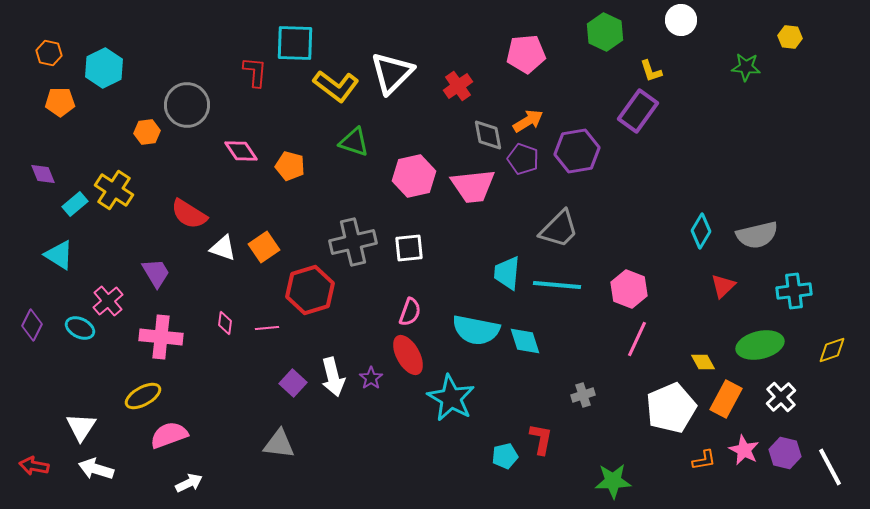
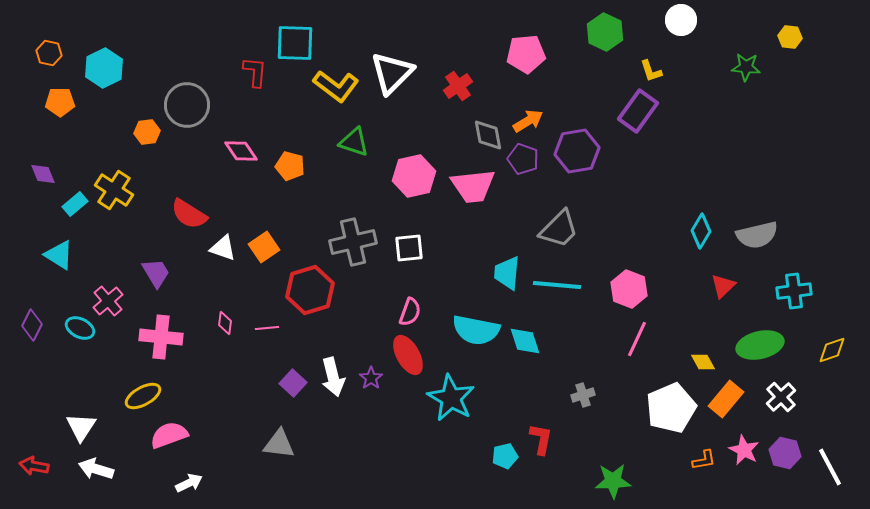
orange rectangle at (726, 399): rotated 12 degrees clockwise
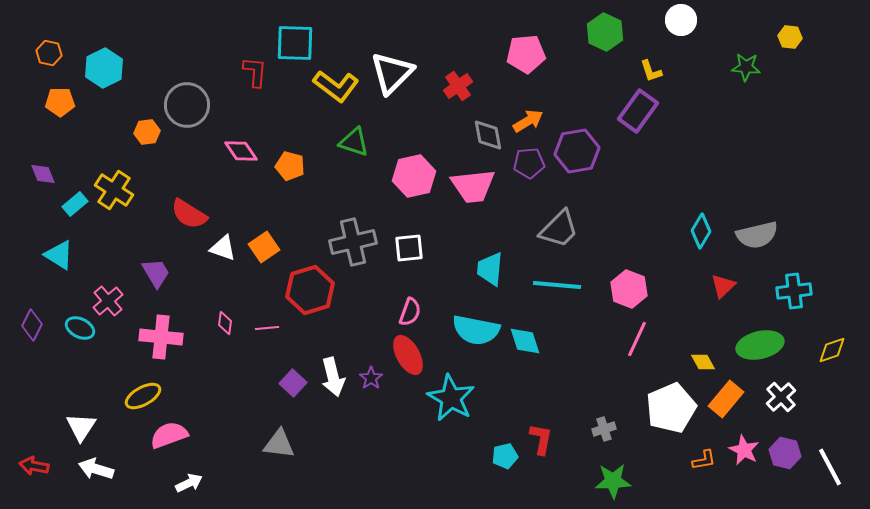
purple pentagon at (523, 159): moved 6 px right, 4 px down; rotated 24 degrees counterclockwise
cyan trapezoid at (507, 273): moved 17 px left, 4 px up
gray cross at (583, 395): moved 21 px right, 34 px down
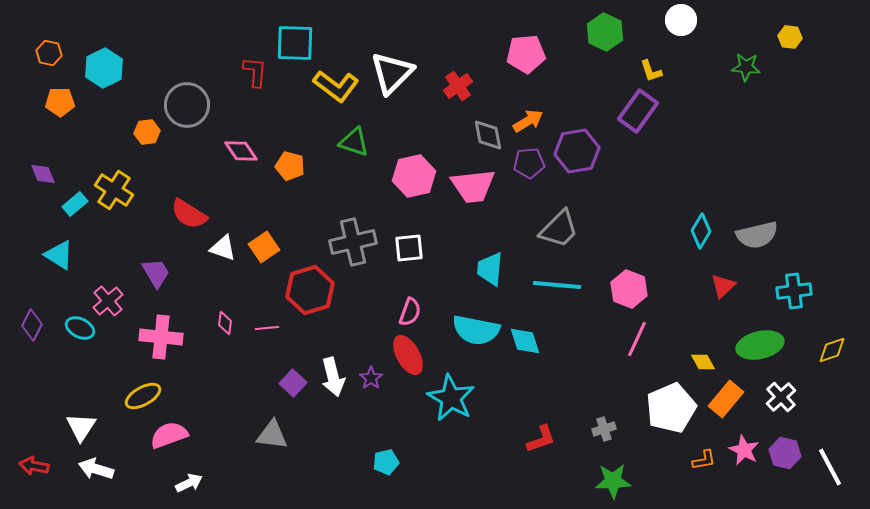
red L-shape at (541, 439): rotated 60 degrees clockwise
gray triangle at (279, 444): moved 7 px left, 9 px up
cyan pentagon at (505, 456): moved 119 px left, 6 px down
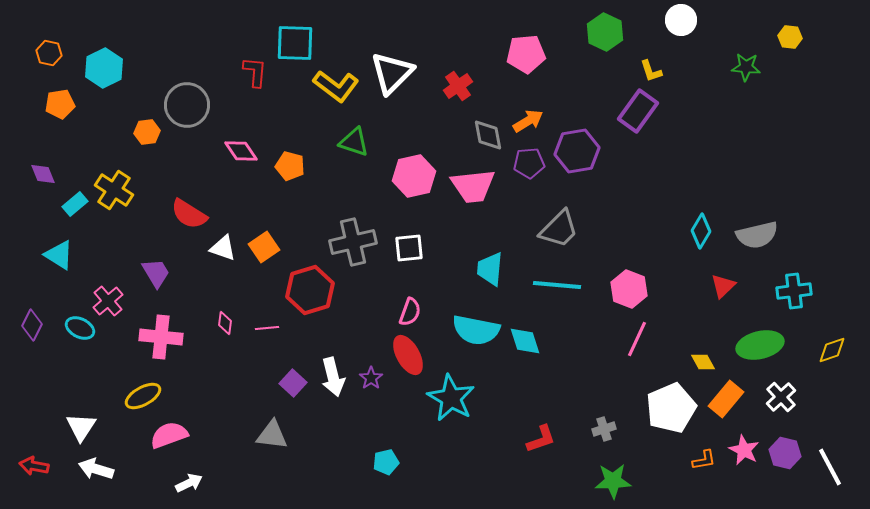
orange pentagon at (60, 102): moved 2 px down; rotated 8 degrees counterclockwise
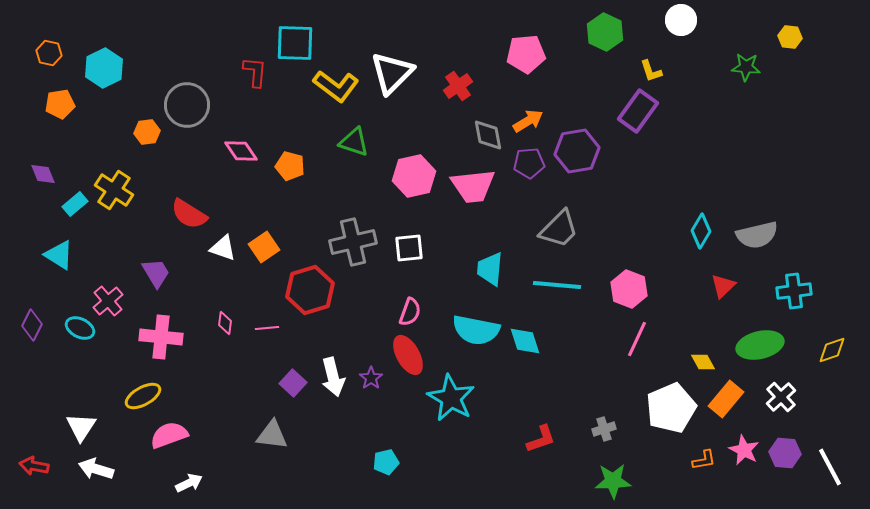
purple hexagon at (785, 453): rotated 8 degrees counterclockwise
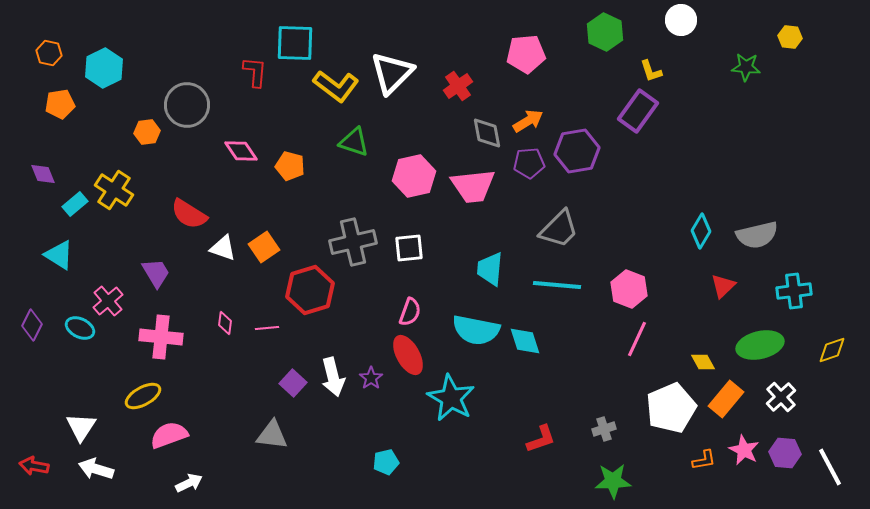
gray diamond at (488, 135): moved 1 px left, 2 px up
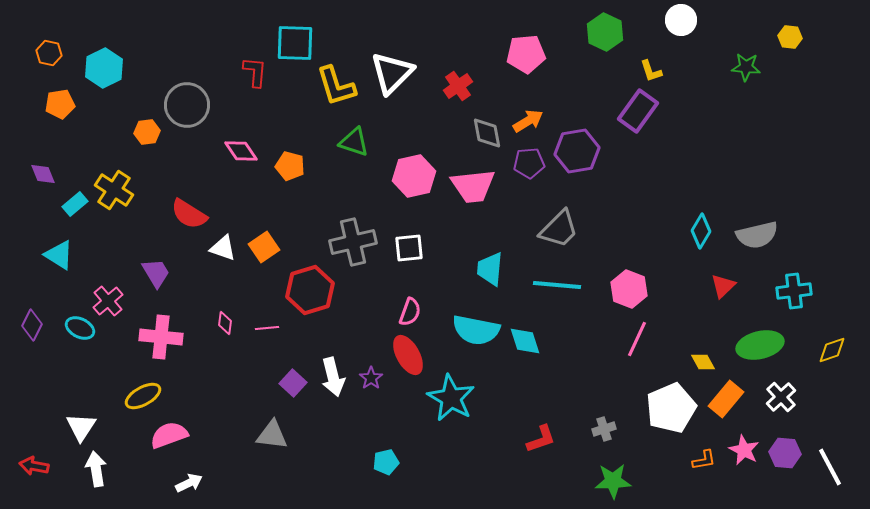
yellow L-shape at (336, 86): rotated 36 degrees clockwise
white arrow at (96, 469): rotated 64 degrees clockwise
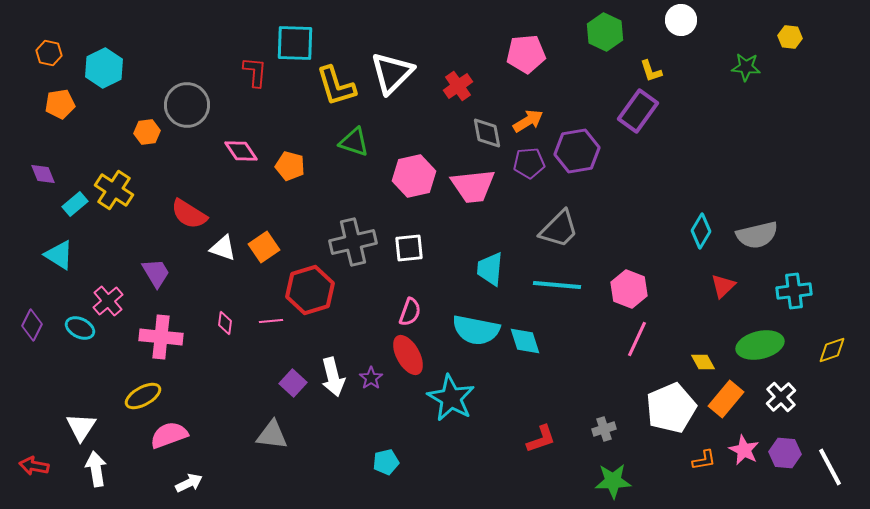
pink line at (267, 328): moved 4 px right, 7 px up
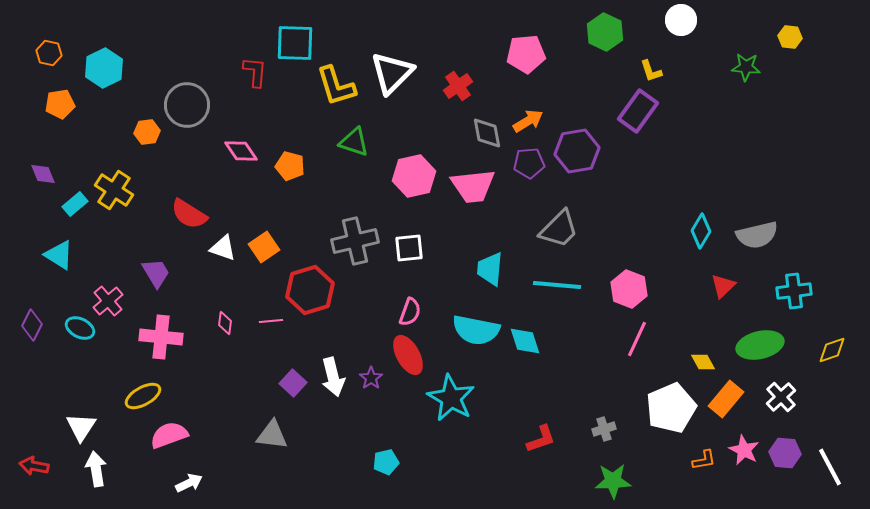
gray cross at (353, 242): moved 2 px right, 1 px up
